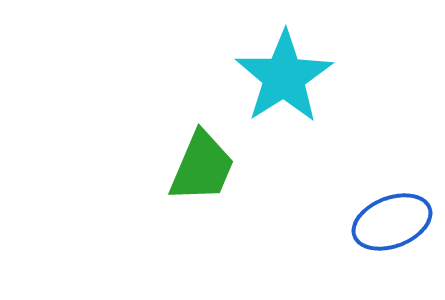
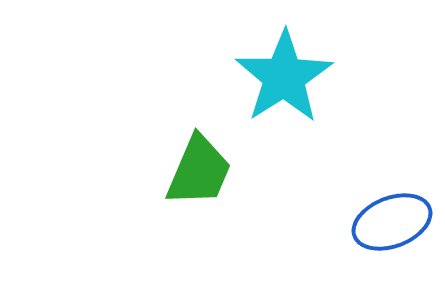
green trapezoid: moved 3 px left, 4 px down
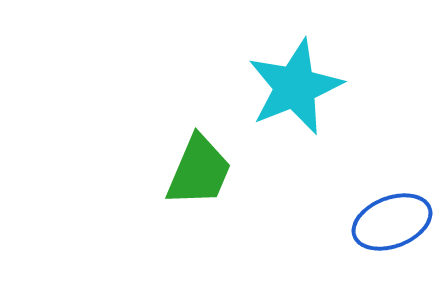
cyan star: moved 11 px right, 10 px down; rotated 10 degrees clockwise
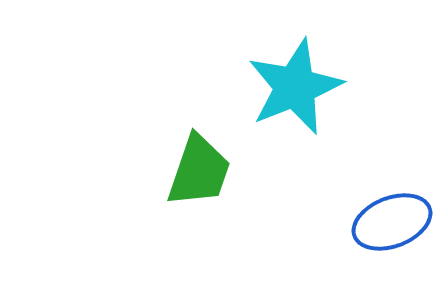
green trapezoid: rotated 4 degrees counterclockwise
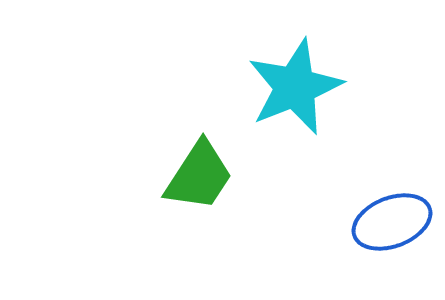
green trapezoid: moved 5 px down; rotated 14 degrees clockwise
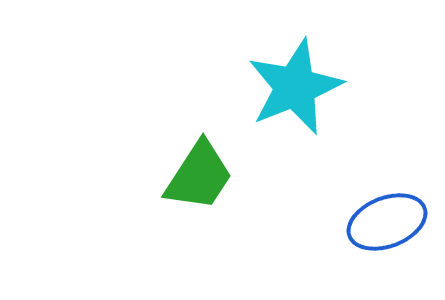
blue ellipse: moved 5 px left
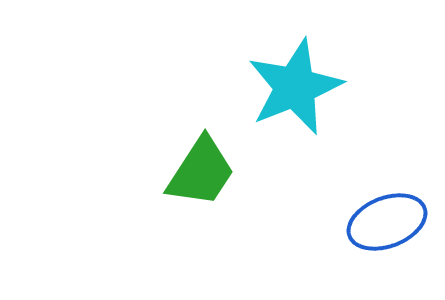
green trapezoid: moved 2 px right, 4 px up
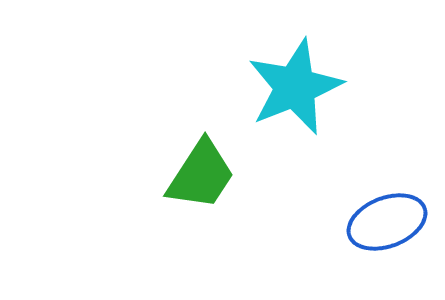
green trapezoid: moved 3 px down
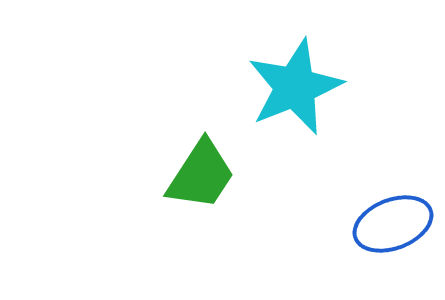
blue ellipse: moved 6 px right, 2 px down
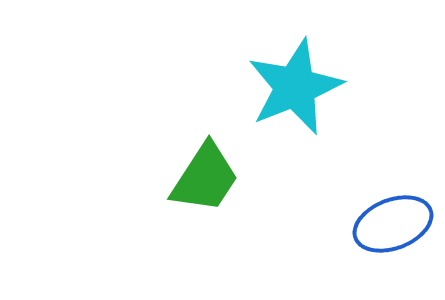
green trapezoid: moved 4 px right, 3 px down
